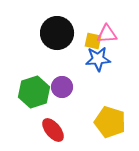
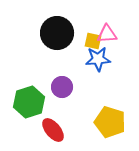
green hexagon: moved 5 px left, 10 px down
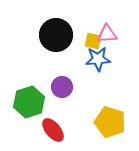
black circle: moved 1 px left, 2 px down
